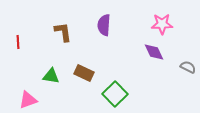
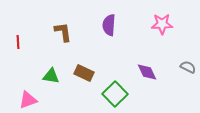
purple semicircle: moved 5 px right
purple diamond: moved 7 px left, 20 px down
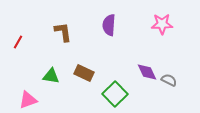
red line: rotated 32 degrees clockwise
gray semicircle: moved 19 px left, 13 px down
